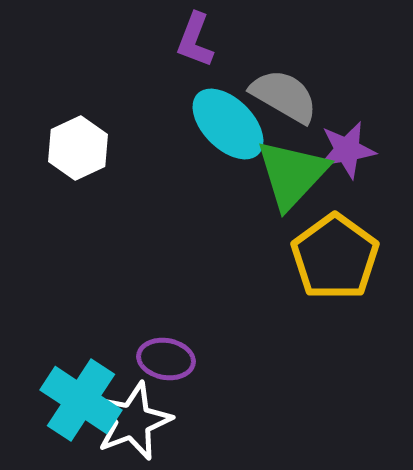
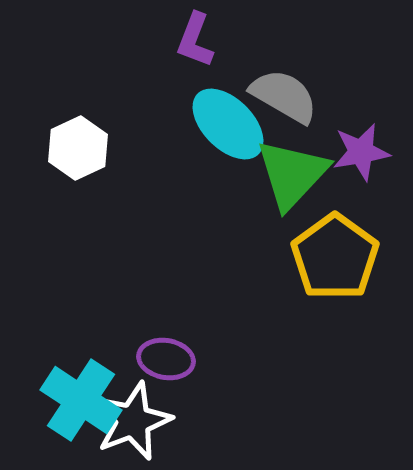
purple star: moved 14 px right, 2 px down
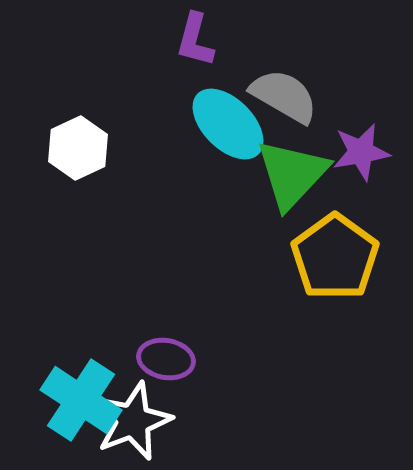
purple L-shape: rotated 6 degrees counterclockwise
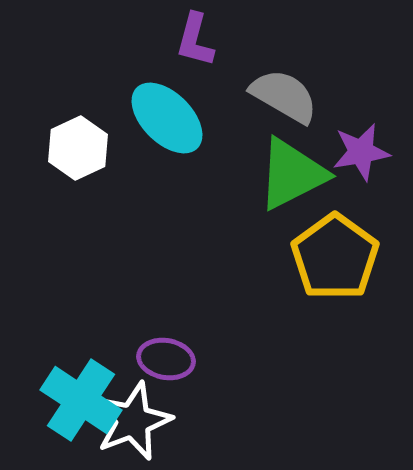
cyan ellipse: moved 61 px left, 6 px up
green triangle: rotated 20 degrees clockwise
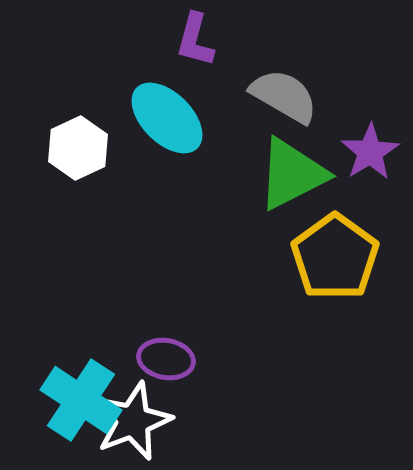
purple star: moved 9 px right; rotated 22 degrees counterclockwise
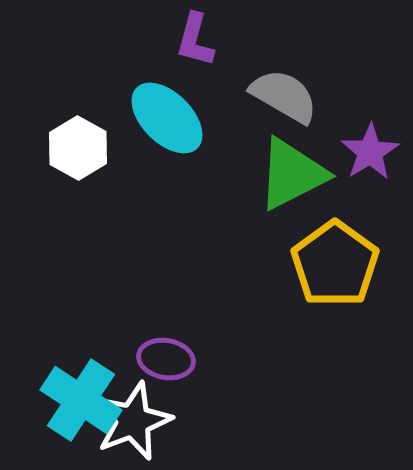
white hexagon: rotated 6 degrees counterclockwise
yellow pentagon: moved 7 px down
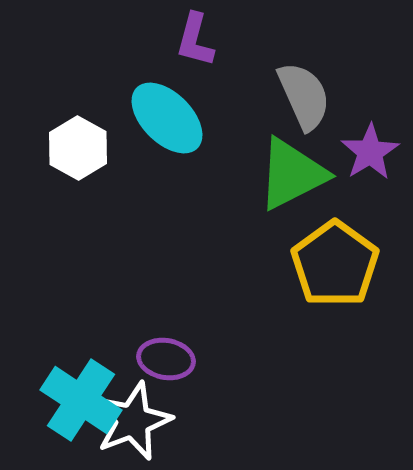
gray semicircle: moved 20 px right; rotated 36 degrees clockwise
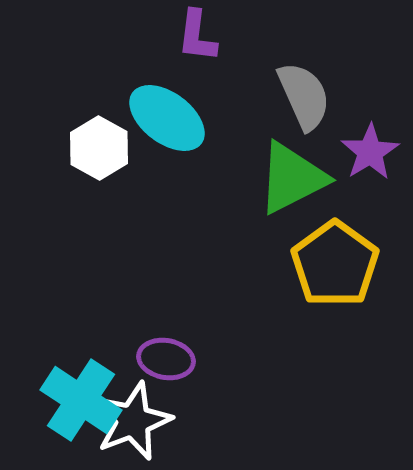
purple L-shape: moved 2 px right, 4 px up; rotated 8 degrees counterclockwise
cyan ellipse: rotated 8 degrees counterclockwise
white hexagon: moved 21 px right
green triangle: moved 4 px down
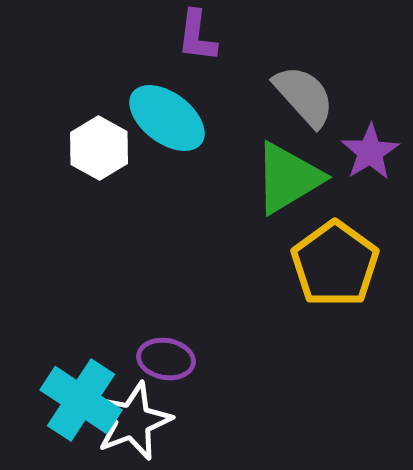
gray semicircle: rotated 18 degrees counterclockwise
green triangle: moved 4 px left; rotated 4 degrees counterclockwise
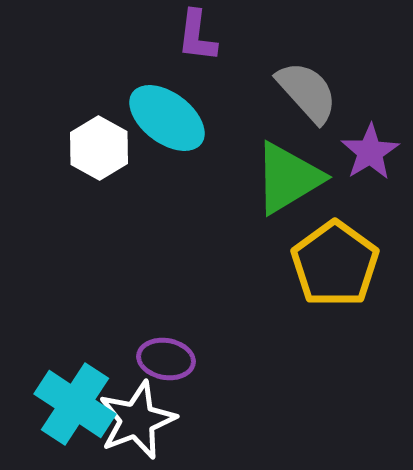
gray semicircle: moved 3 px right, 4 px up
cyan cross: moved 6 px left, 4 px down
white star: moved 4 px right, 1 px up
